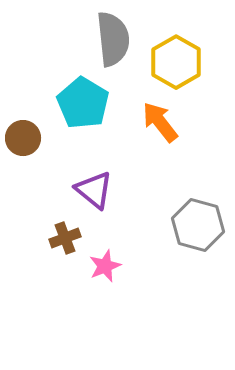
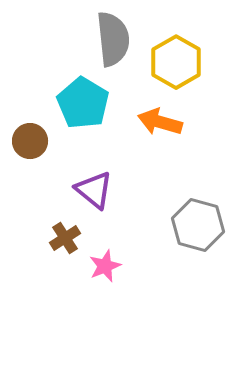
orange arrow: rotated 36 degrees counterclockwise
brown circle: moved 7 px right, 3 px down
brown cross: rotated 12 degrees counterclockwise
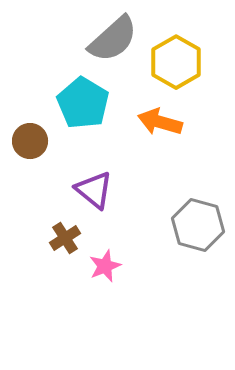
gray semicircle: rotated 54 degrees clockwise
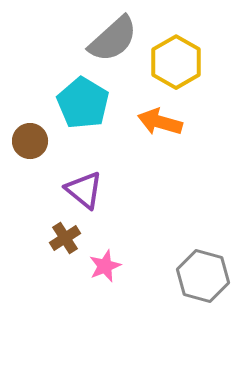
purple triangle: moved 10 px left
gray hexagon: moved 5 px right, 51 px down
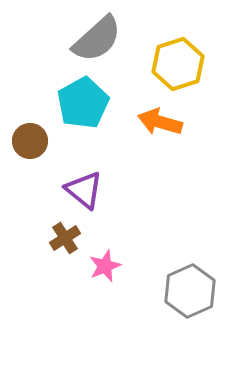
gray semicircle: moved 16 px left
yellow hexagon: moved 2 px right, 2 px down; rotated 12 degrees clockwise
cyan pentagon: rotated 12 degrees clockwise
gray hexagon: moved 13 px left, 15 px down; rotated 21 degrees clockwise
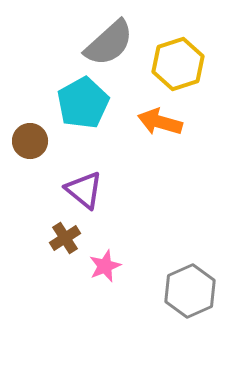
gray semicircle: moved 12 px right, 4 px down
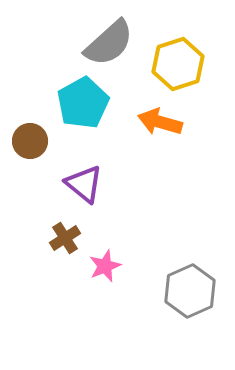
purple triangle: moved 6 px up
